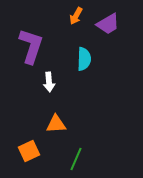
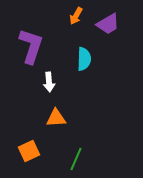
orange triangle: moved 6 px up
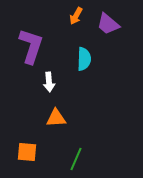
purple trapezoid: rotated 70 degrees clockwise
orange square: moved 2 px left, 1 px down; rotated 30 degrees clockwise
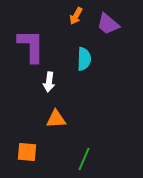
purple L-shape: rotated 18 degrees counterclockwise
white arrow: rotated 12 degrees clockwise
orange triangle: moved 1 px down
green line: moved 8 px right
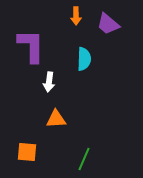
orange arrow: rotated 30 degrees counterclockwise
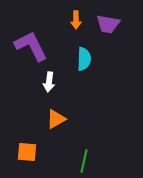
orange arrow: moved 4 px down
purple trapezoid: rotated 30 degrees counterclockwise
purple L-shape: rotated 27 degrees counterclockwise
orange triangle: rotated 25 degrees counterclockwise
green line: moved 2 px down; rotated 10 degrees counterclockwise
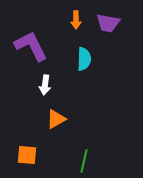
purple trapezoid: moved 1 px up
white arrow: moved 4 px left, 3 px down
orange square: moved 3 px down
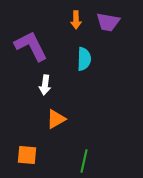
purple trapezoid: moved 1 px up
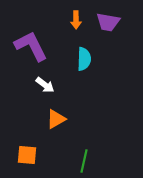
white arrow: rotated 60 degrees counterclockwise
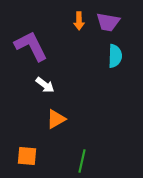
orange arrow: moved 3 px right, 1 px down
cyan semicircle: moved 31 px right, 3 px up
orange square: moved 1 px down
green line: moved 2 px left
